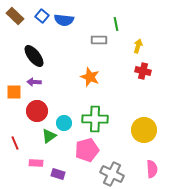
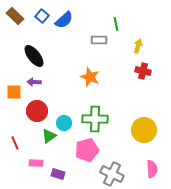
blue semicircle: rotated 48 degrees counterclockwise
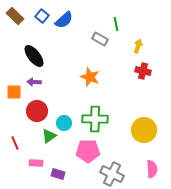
gray rectangle: moved 1 px right, 1 px up; rotated 28 degrees clockwise
pink pentagon: moved 1 px right, 1 px down; rotated 15 degrees clockwise
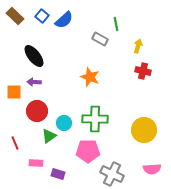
pink semicircle: rotated 90 degrees clockwise
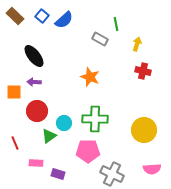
yellow arrow: moved 1 px left, 2 px up
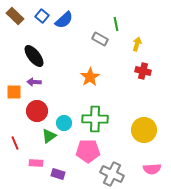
orange star: rotated 18 degrees clockwise
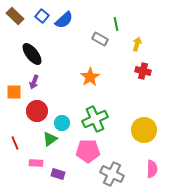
black ellipse: moved 2 px left, 2 px up
purple arrow: rotated 72 degrees counterclockwise
green cross: rotated 25 degrees counterclockwise
cyan circle: moved 2 px left
green triangle: moved 1 px right, 3 px down
pink semicircle: rotated 84 degrees counterclockwise
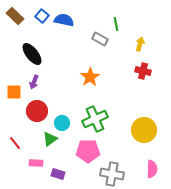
blue semicircle: rotated 126 degrees counterclockwise
yellow arrow: moved 3 px right
red line: rotated 16 degrees counterclockwise
gray cross: rotated 15 degrees counterclockwise
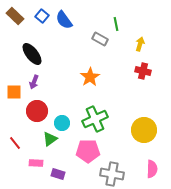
blue semicircle: rotated 138 degrees counterclockwise
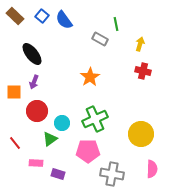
yellow circle: moved 3 px left, 4 px down
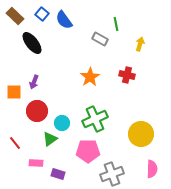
blue square: moved 2 px up
black ellipse: moved 11 px up
red cross: moved 16 px left, 4 px down
gray cross: rotated 30 degrees counterclockwise
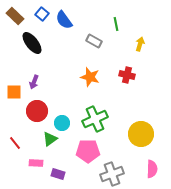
gray rectangle: moved 6 px left, 2 px down
orange star: rotated 24 degrees counterclockwise
